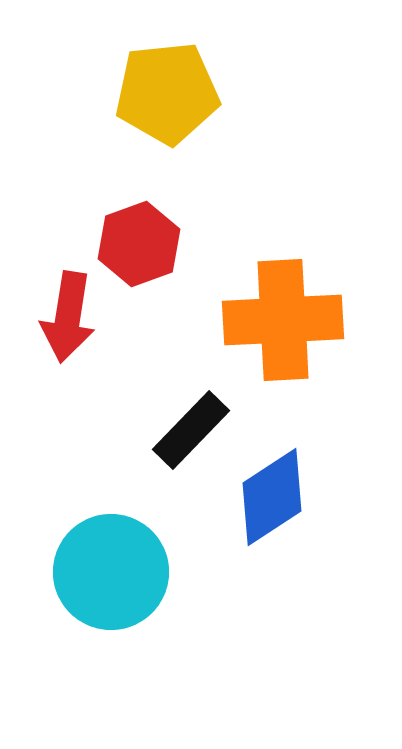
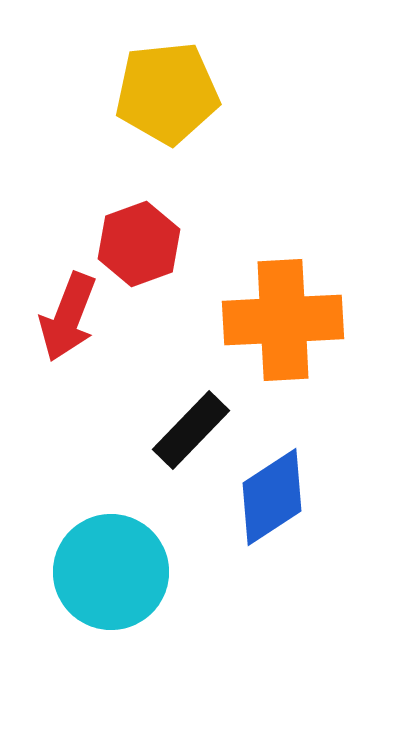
red arrow: rotated 12 degrees clockwise
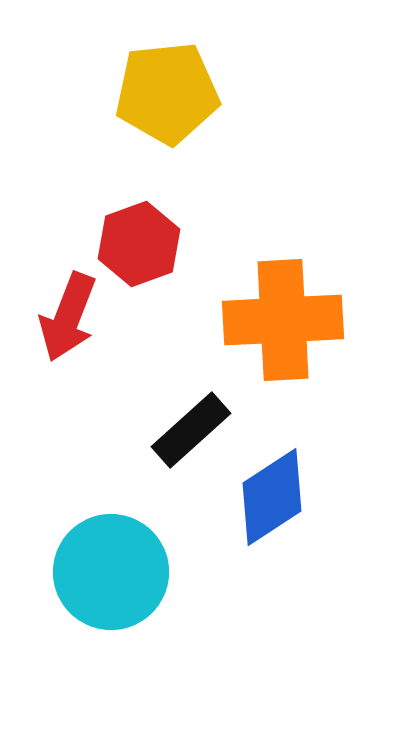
black rectangle: rotated 4 degrees clockwise
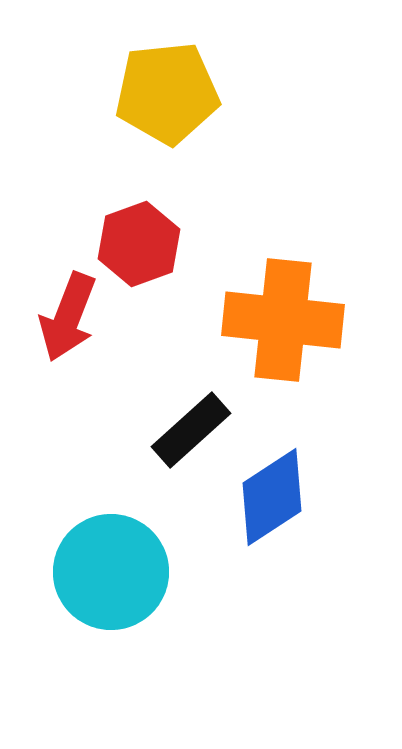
orange cross: rotated 9 degrees clockwise
